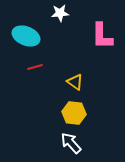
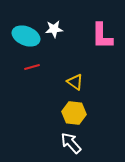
white star: moved 6 px left, 16 px down
red line: moved 3 px left
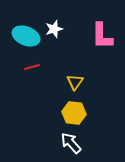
white star: rotated 12 degrees counterclockwise
yellow triangle: rotated 30 degrees clockwise
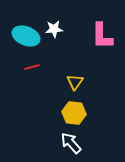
white star: rotated 12 degrees clockwise
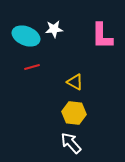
yellow triangle: rotated 36 degrees counterclockwise
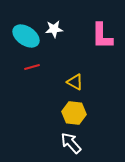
cyan ellipse: rotated 12 degrees clockwise
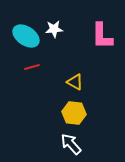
white arrow: moved 1 px down
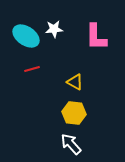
pink L-shape: moved 6 px left, 1 px down
red line: moved 2 px down
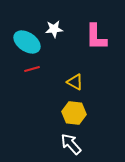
cyan ellipse: moved 1 px right, 6 px down
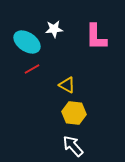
red line: rotated 14 degrees counterclockwise
yellow triangle: moved 8 px left, 3 px down
white arrow: moved 2 px right, 2 px down
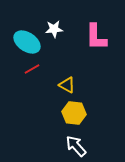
white arrow: moved 3 px right
